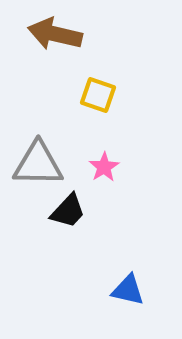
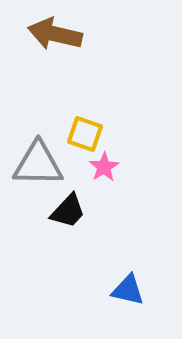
yellow square: moved 13 px left, 39 px down
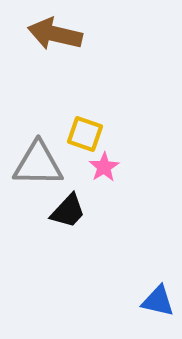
blue triangle: moved 30 px right, 11 px down
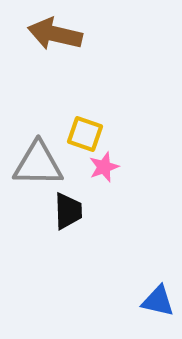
pink star: rotated 12 degrees clockwise
black trapezoid: rotated 45 degrees counterclockwise
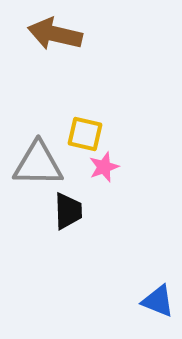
yellow square: rotated 6 degrees counterclockwise
blue triangle: rotated 9 degrees clockwise
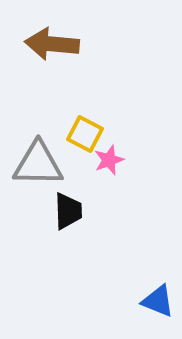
brown arrow: moved 3 px left, 10 px down; rotated 8 degrees counterclockwise
yellow square: rotated 15 degrees clockwise
pink star: moved 5 px right, 7 px up
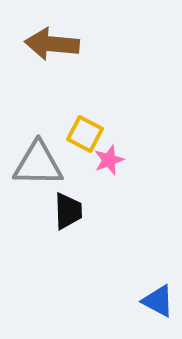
blue triangle: rotated 6 degrees clockwise
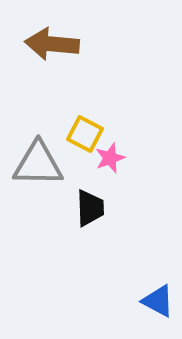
pink star: moved 1 px right, 2 px up
black trapezoid: moved 22 px right, 3 px up
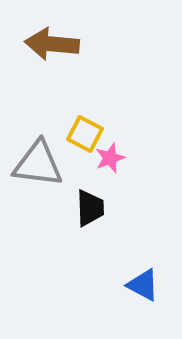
gray triangle: rotated 6 degrees clockwise
blue triangle: moved 15 px left, 16 px up
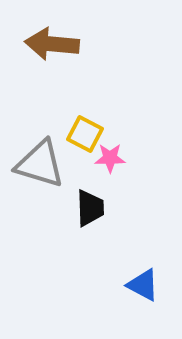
pink star: rotated 20 degrees clockwise
gray triangle: moved 2 px right; rotated 10 degrees clockwise
